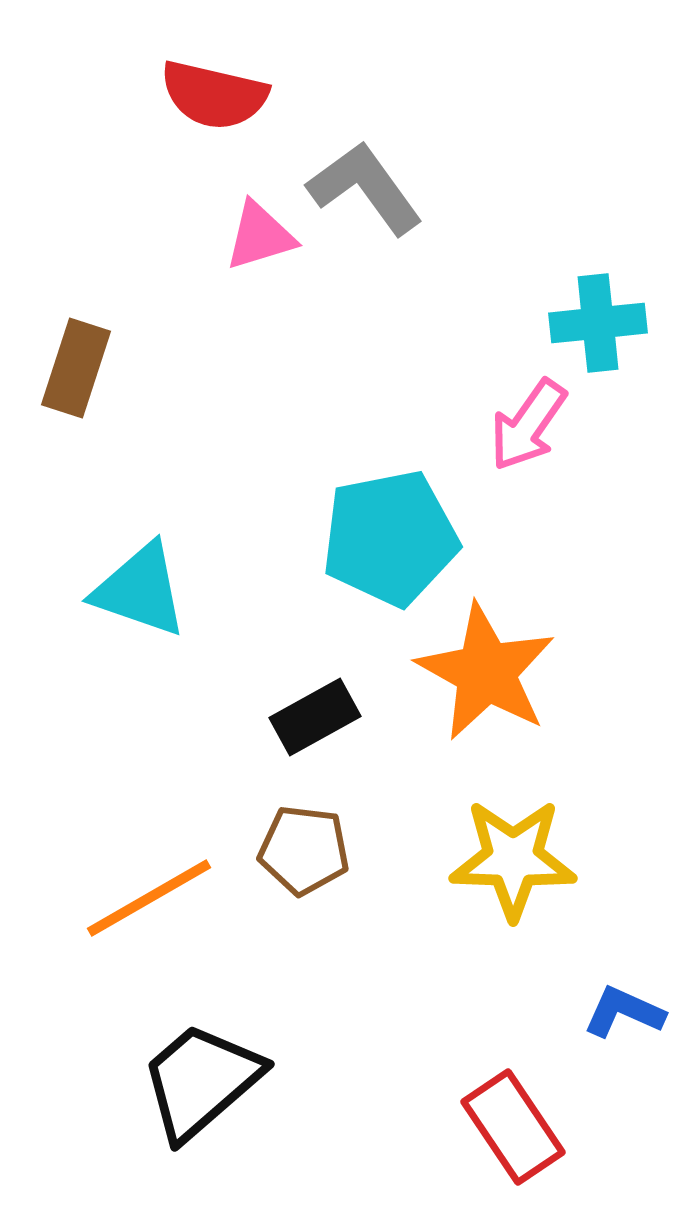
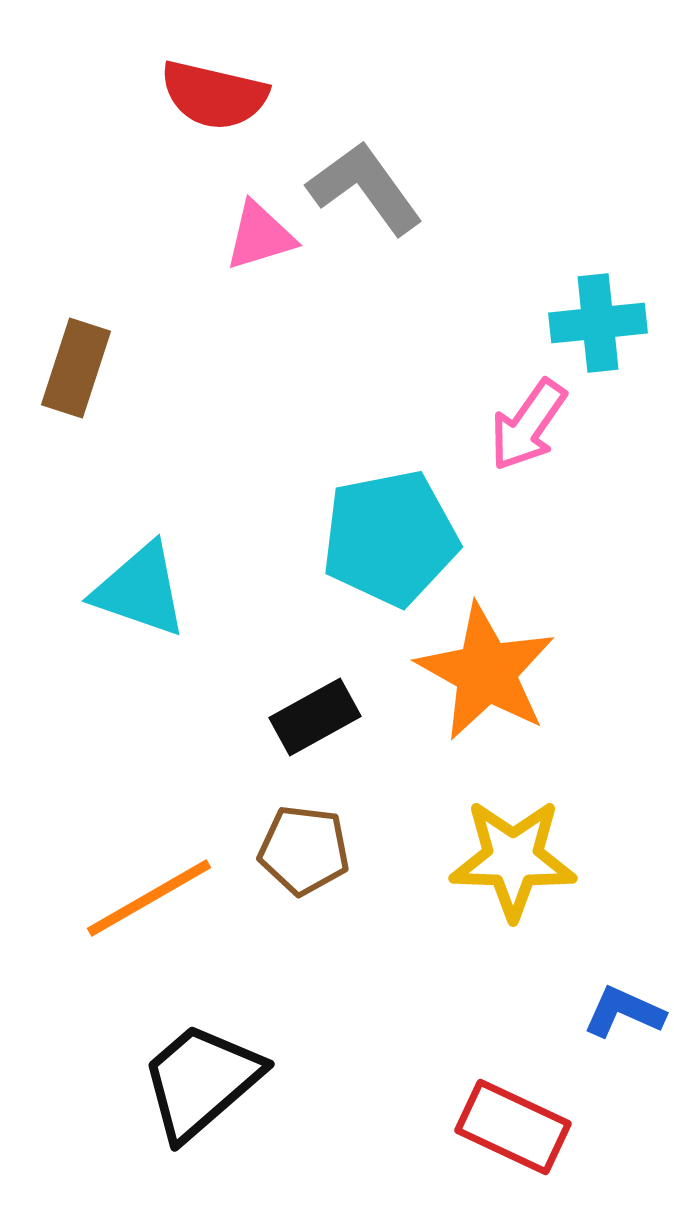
red rectangle: rotated 31 degrees counterclockwise
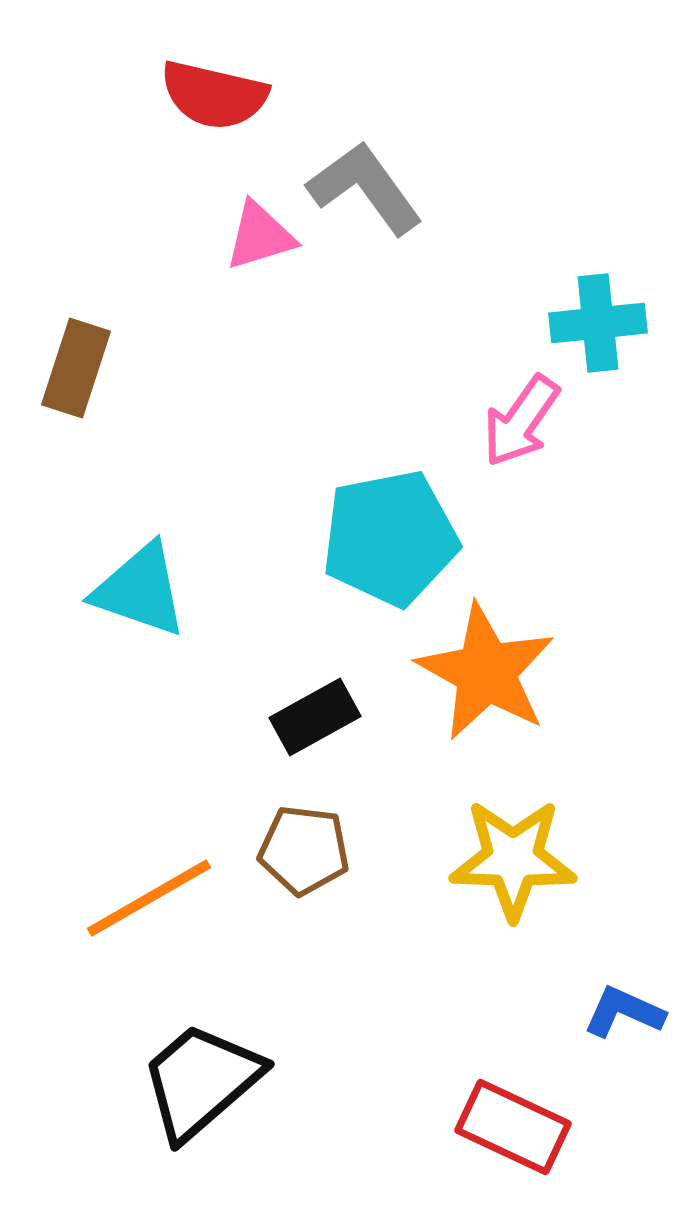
pink arrow: moved 7 px left, 4 px up
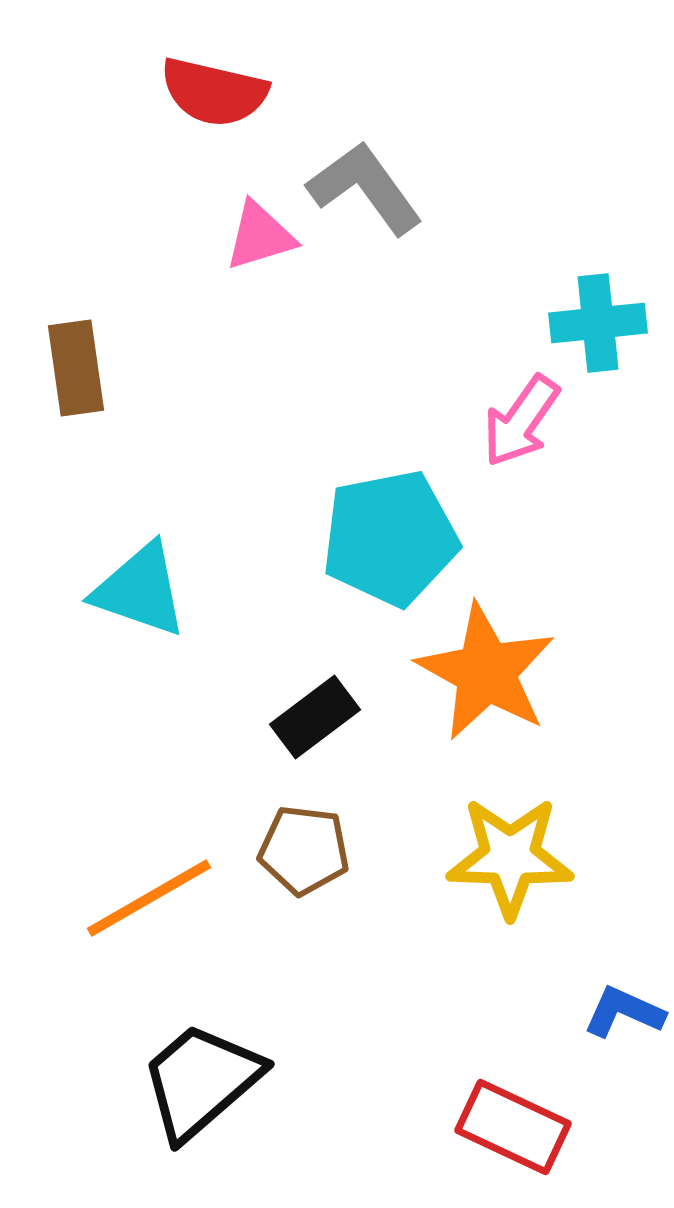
red semicircle: moved 3 px up
brown rectangle: rotated 26 degrees counterclockwise
black rectangle: rotated 8 degrees counterclockwise
yellow star: moved 3 px left, 2 px up
